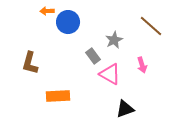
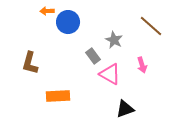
gray star: rotated 18 degrees counterclockwise
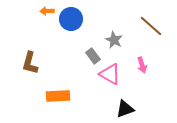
blue circle: moved 3 px right, 3 px up
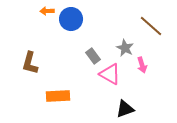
gray star: moved 11 px right, 8 px down
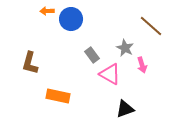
gray rectangle: moved 1 px left, 1 px up
orange rectangle: rotated 15 degrees clockwise
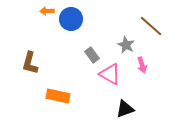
gray star: moved 1 px right, 3 px up
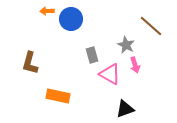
gray rectangle: rotated 21 degrees clockwise
pink arrow: moved 7 px left
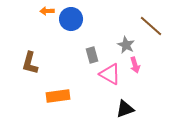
orange rectangle: rotated 20 degrees counterclockwise
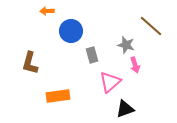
blue circle: moved 12 px down
gray star: rotated 12 degrees counterclockwise
pink triangle: moved 8 px down; rotated 50 degrees clockwise
